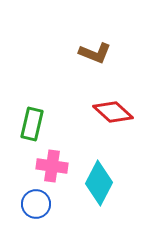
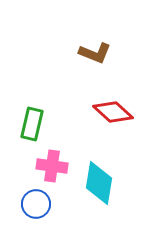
cyan diamond: rotated 18 degrees counterclockwise
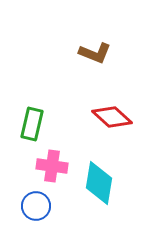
red diamond: moved 1 px left, 5 px down
blue circle: moved 2 px down
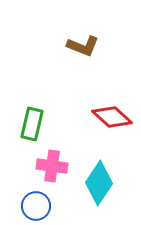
brown L-shape: moved 12 px left, 7 px up
cyan diamond: rotated 24 degrees clockwise
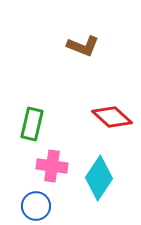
cyan diamond: moved 5 px up
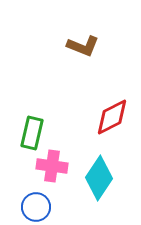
red diamond: rotated 69 degrees counterclockwise
green rectangle: moved 9 px down
blue circle: moved 1 px down
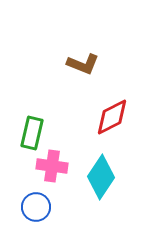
brown L-shape: moved 18 px down
cyan diamond: moved 2 px right, 1 px up
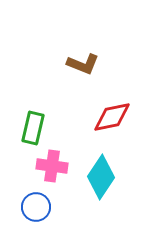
red diamond: rotated 15 degrees clockwise
green rectangle: moved 1 px right, 5 px up
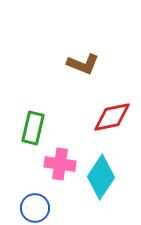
pink cross: moved 8 px right, 2 px up
blue circle: moved 1 px left, 1 px down
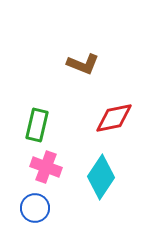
red diamond: moved 2 px right, 1 px down
green rectangle: moved 4 px right, 3 px up
pink cross: moved 14 px left, 3 px down; rotated 12 degrees clockwise
